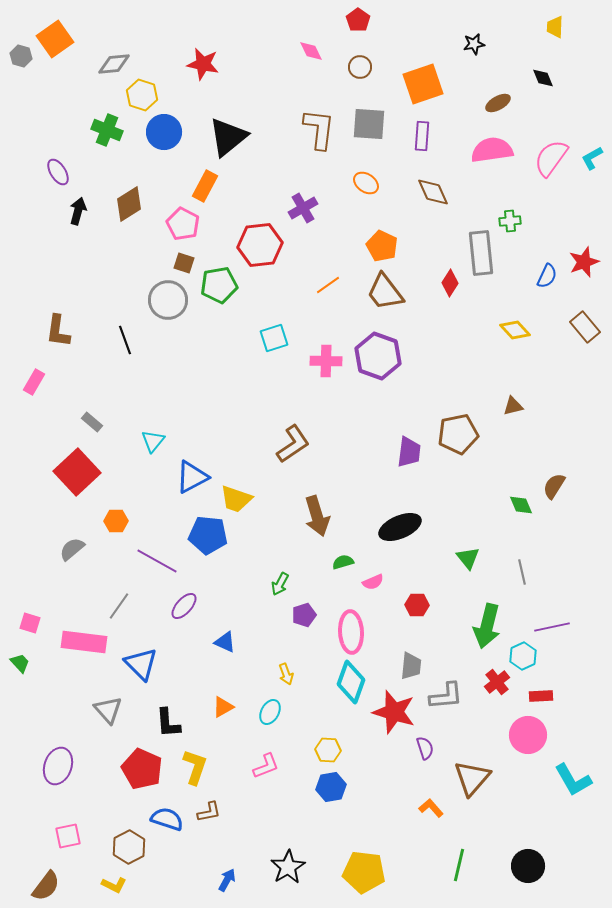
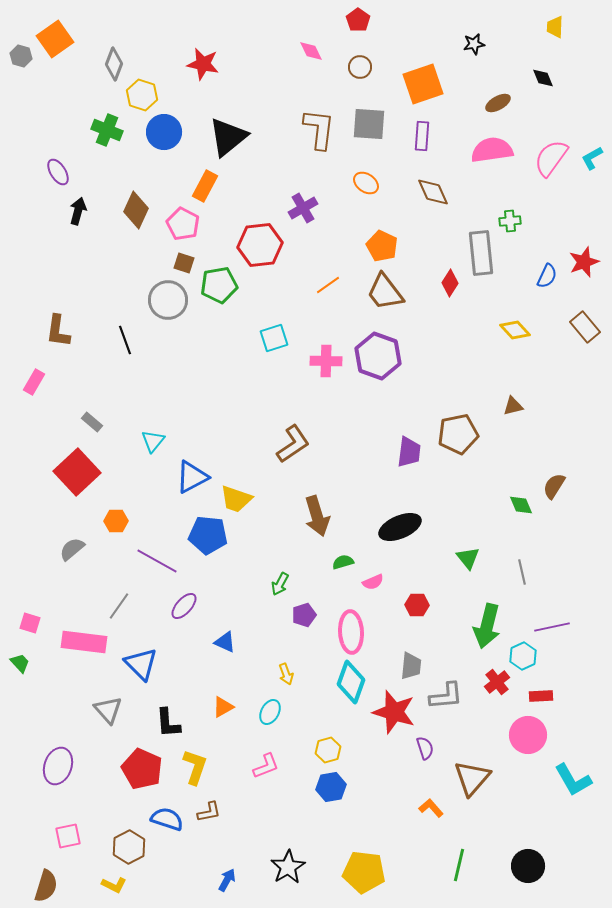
gray diamond at (114, 64): rotated 64 degrees counterclockwise
brown diamond at (129, 204): moved 7 px right, 6 px down; rotated 33 degrees counterclockwise
yellow hexagon at (328, 750): rotated 20 degrees counterclockwise
brown semicircle at (46, 886): rotated 20 degrees counterclockwise
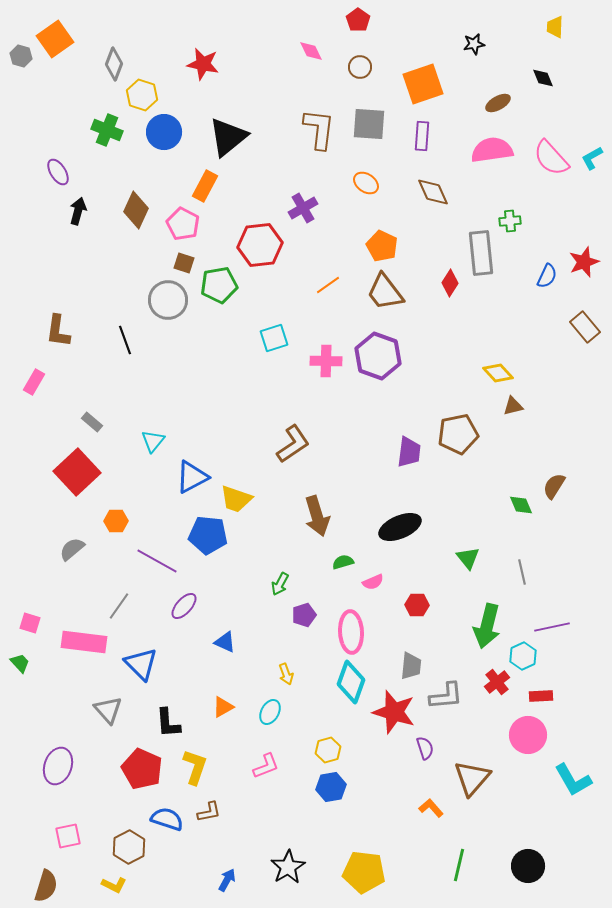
pink semicircle at (551, 158): rotated 78 degrees counterclockwise
yellow diamond at (515, 330): moved 17 px left, 43 px down
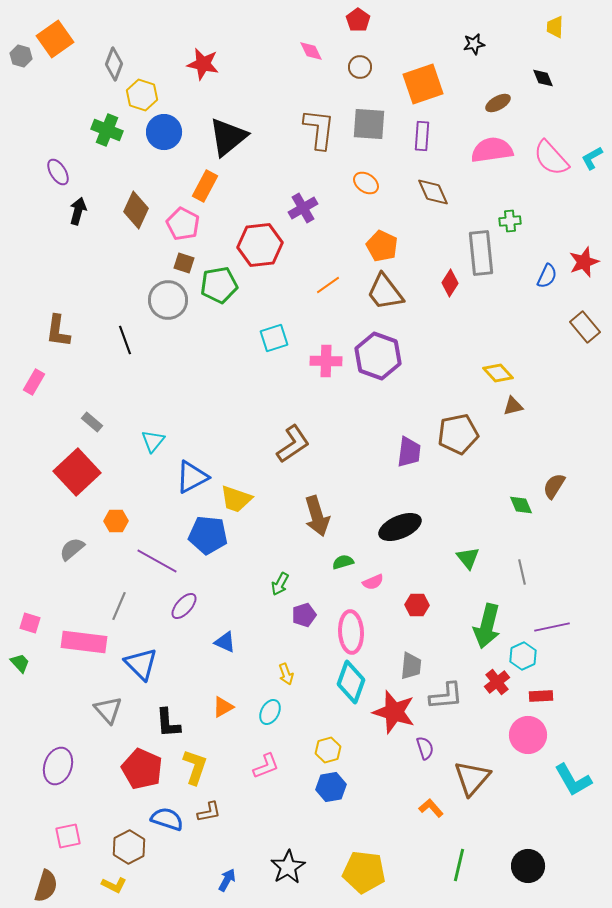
gray line at (119, 606): rotated 12 degrees counterclockwise
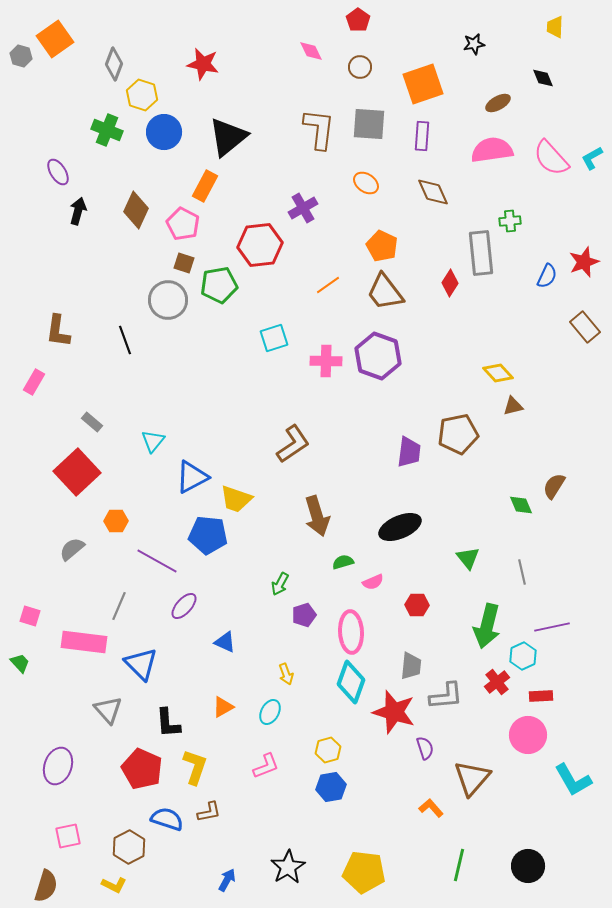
pink square at (30, 623): moved 7 px up
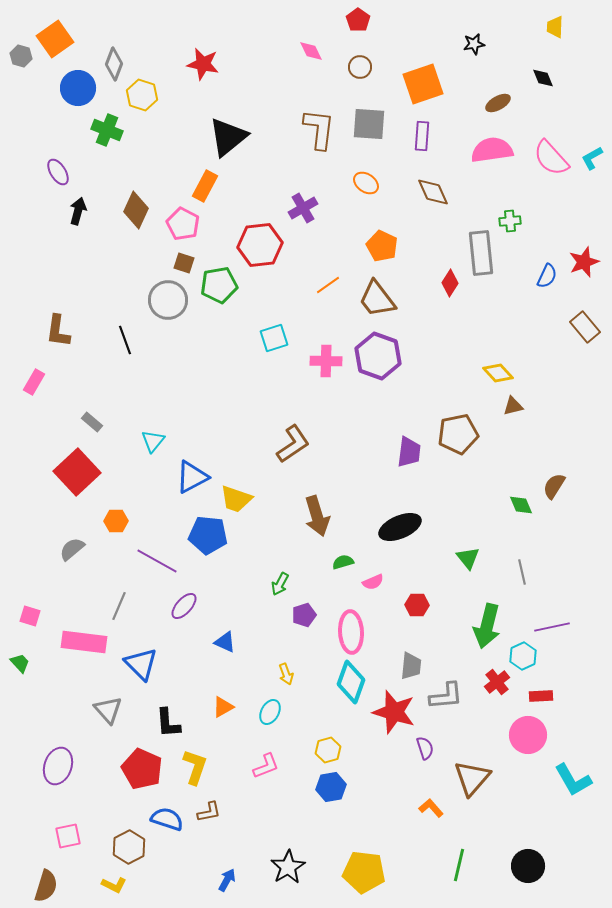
blue circle at (164, 132): moved 86 px left, 44 px up
brown trapezoid at (385, 292): moved 8 px left, 7 px down
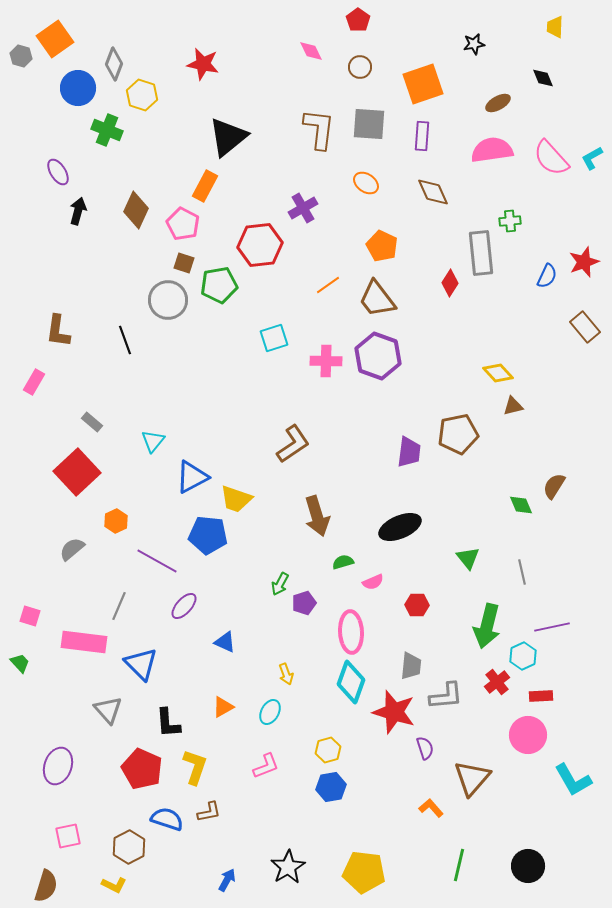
orange hexagon at (116, 521): rotated 25 degrees counterclockwise
purple pentagon at (304, 615): moved 12 px up
